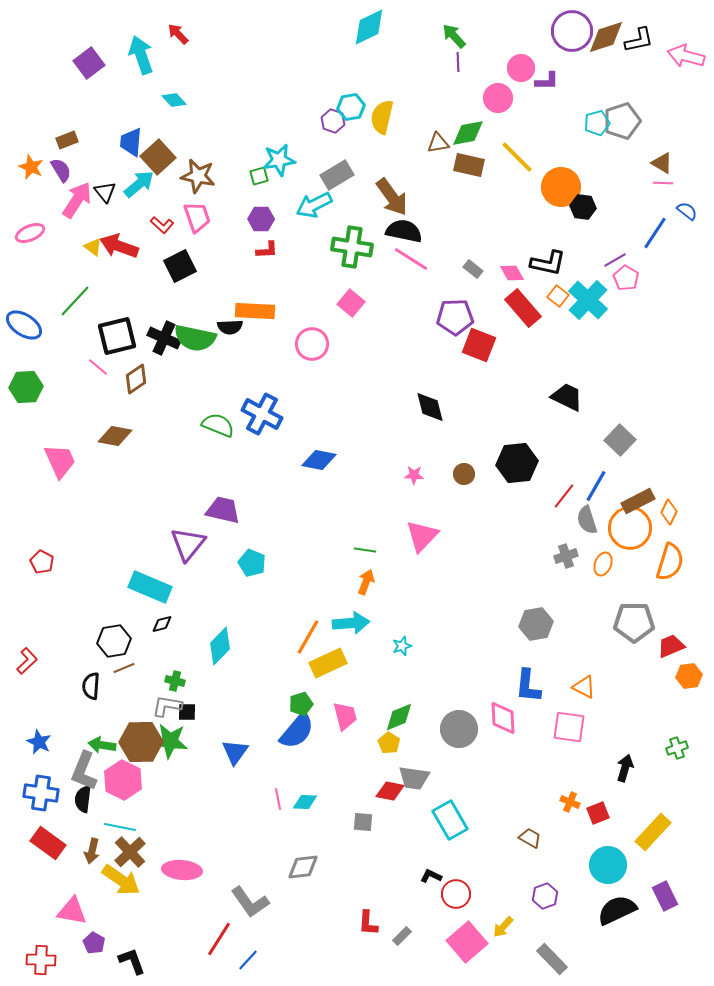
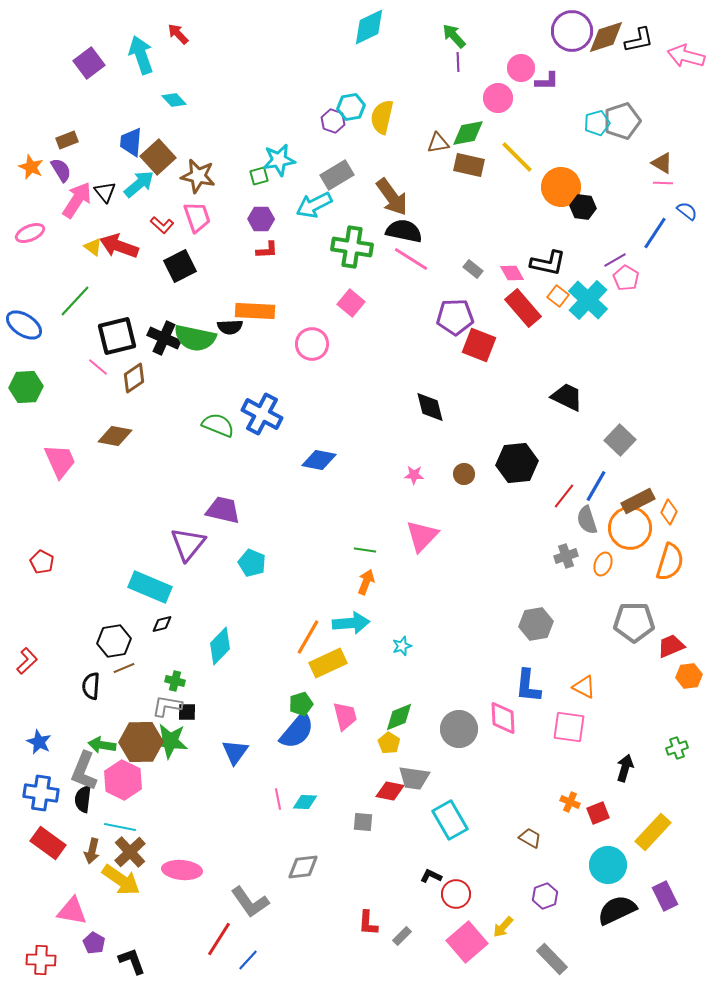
brown diamond at (136, 379): moved 2 px left, 1 px up
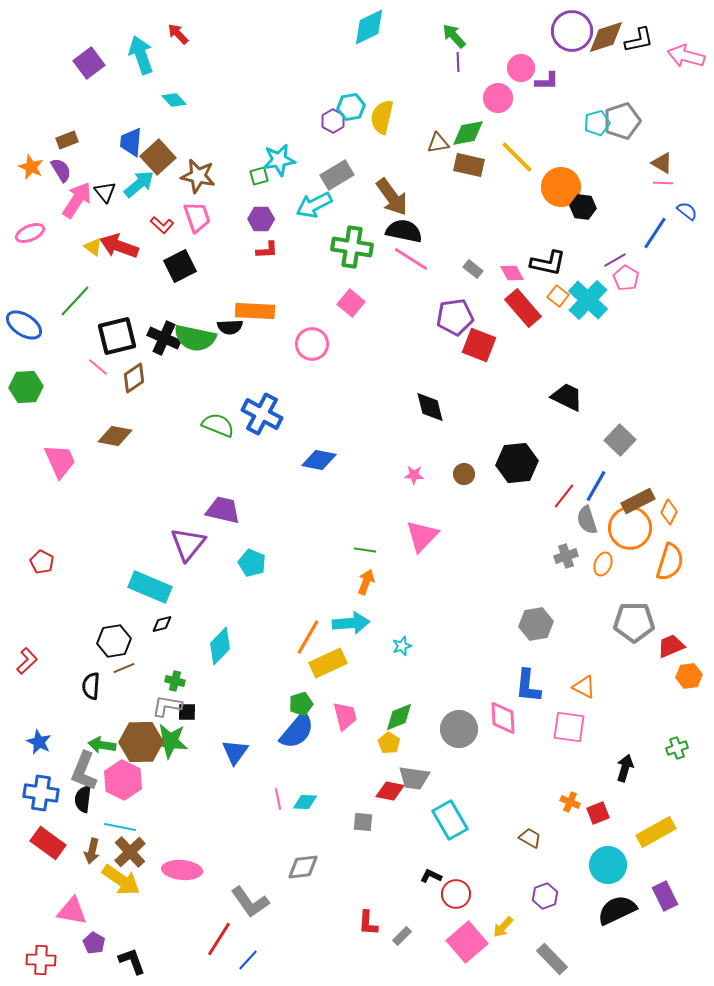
purple hexagon at (333, 121): rotated 10 degrees clockwise
purple pentagon at (455, 317): rotated 6 degrees counterclockwise
yellow rectangle at (653, 832): moved 3 px right; rotated 18 degrees clockwise
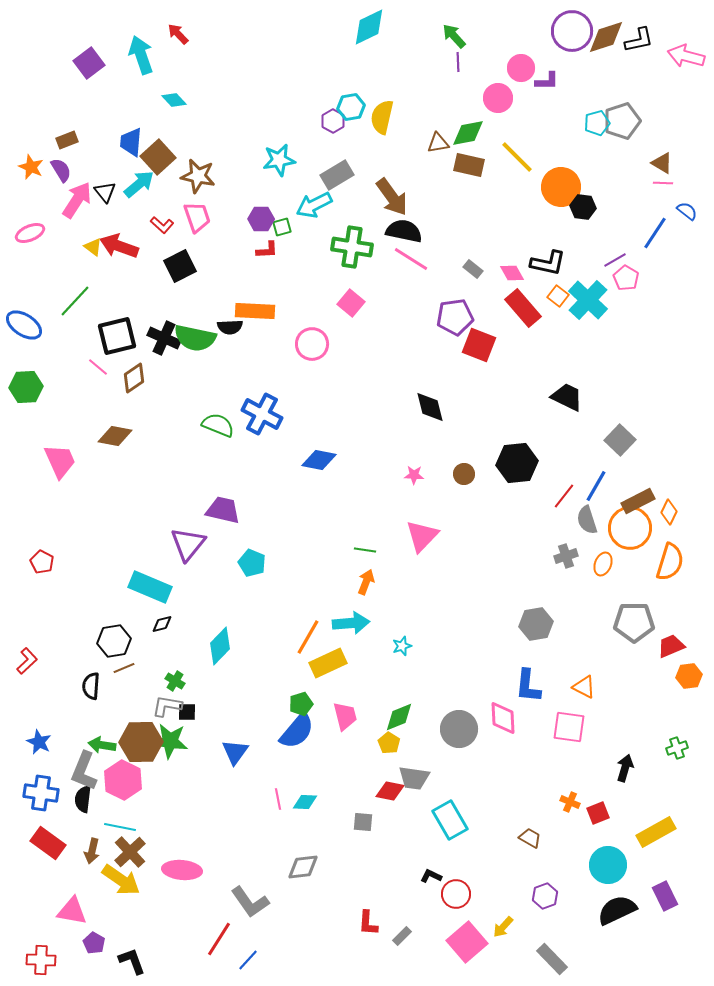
green square at (259, 176): moved 23 px right, 51 px down
green cross at (175, 681): rotated 18 degrees clockwise
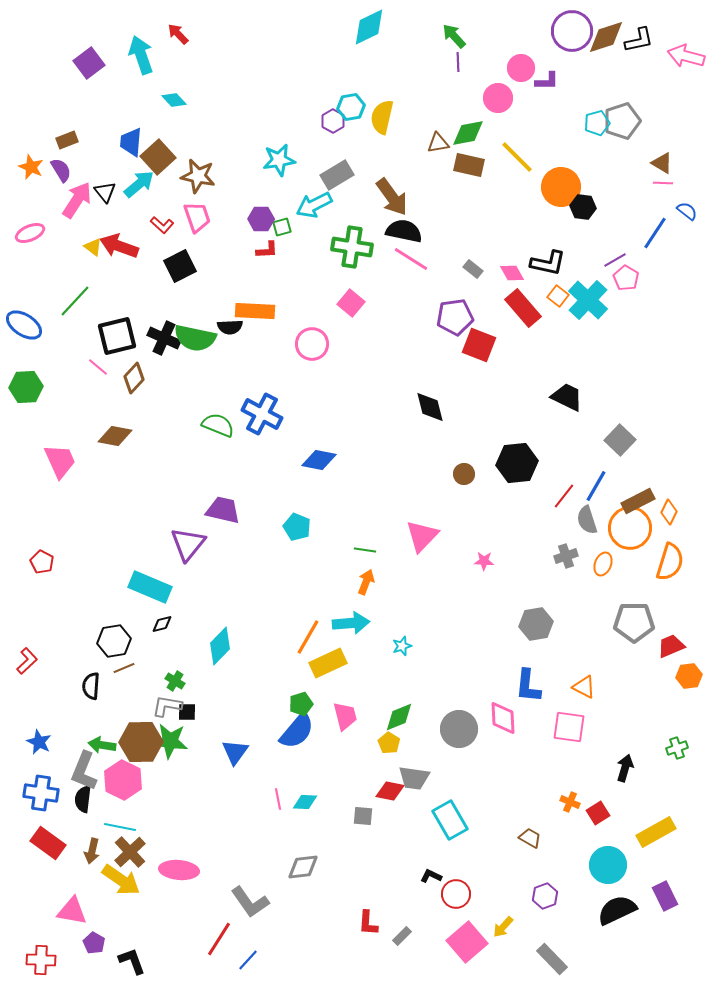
brown diamond at (134, 378): rotated 12 degrees counterclockwise
pink star at (414, 475): moved 70 px right, 86 px down
cyan pentagon at (252, 563): moved 45 px right, 36 px up
red square at (598, 813): rotated 10 degrees counterclockwise
gray square at (363, 822): moved 6 px up
pink ellipse at (182, 870): moved 3 px left
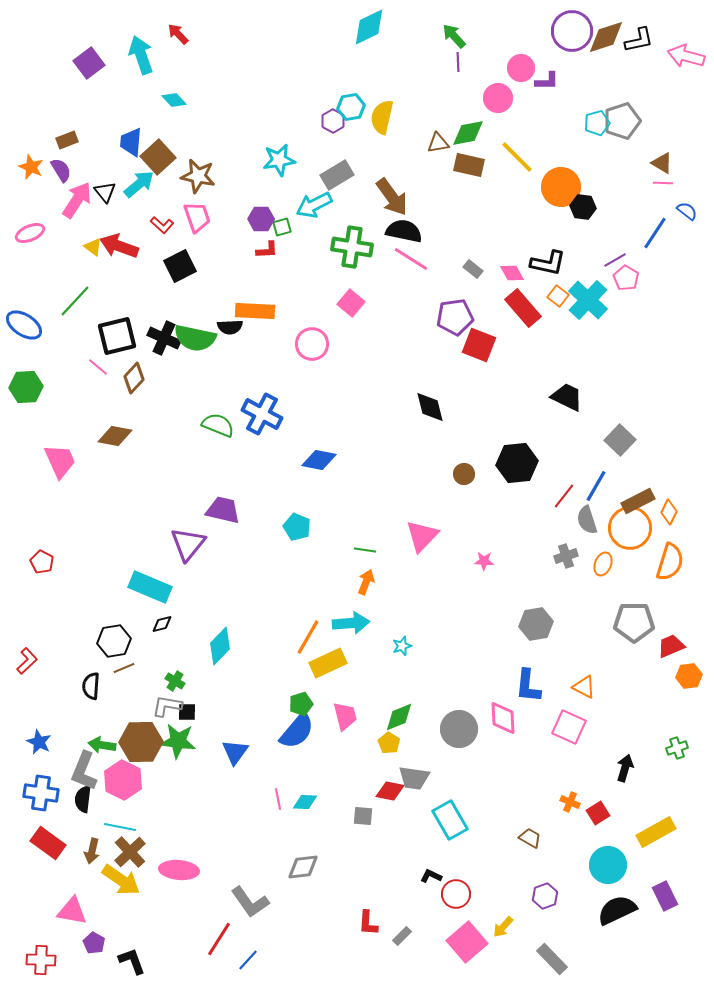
pink square at (569, 727): rotated 16 degrees clockwise
green star at (170, 741): moved 8 px right
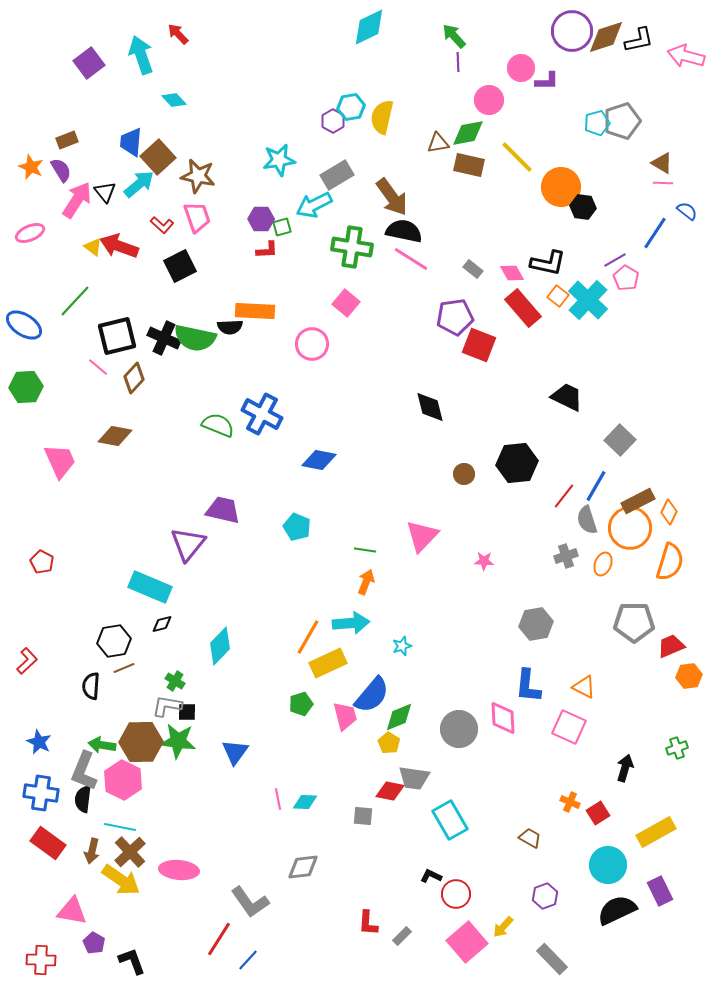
pink circle at (498, 98): moved 9 px left, 2 px down
pink square at (351, 303): moved 5 px left
blue semicircle at (297, 731): moved 75 px right, 36 px up
purple rectangle at (665, 896): moved 5 px left, 5 px up
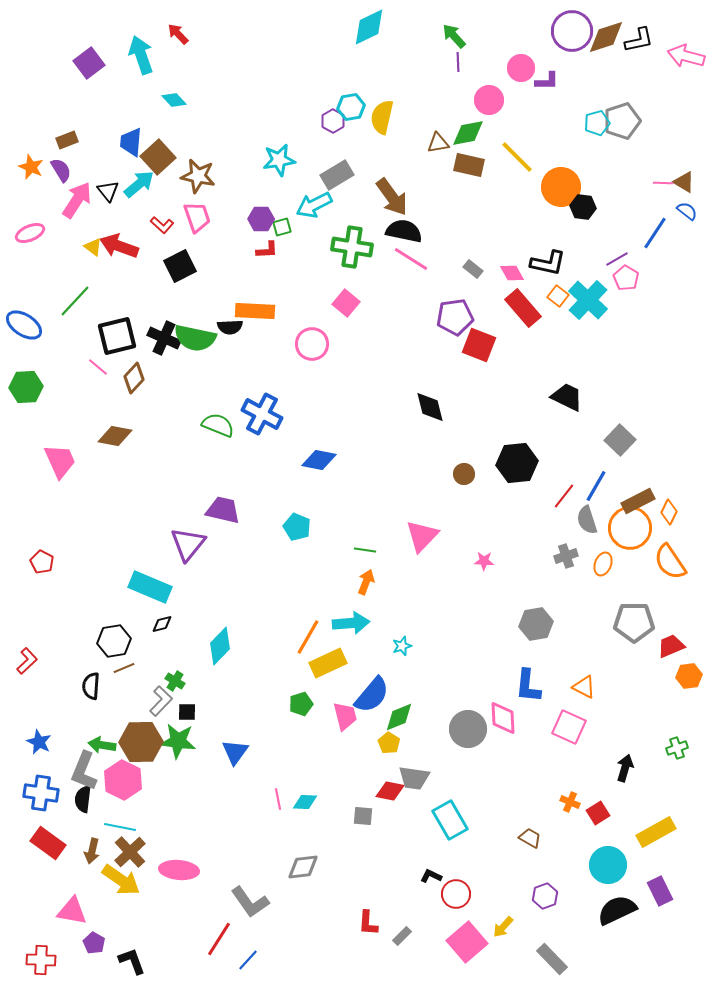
brown triangle at (662, 163): moved 22 px right, 19 px down
black triangle at (105, 192): moved 3 px right, 1 px up
purple line at (615, 260): moved 2 px right, 1 px up
orange semicircle at (670, 562): rotated 129 degrees clockwise
gray L-shape at (167, 706): moved 6 px left, 5 px up; rotated 124 degrees clockwise
gray circle at (459, 729): moved 9 px right
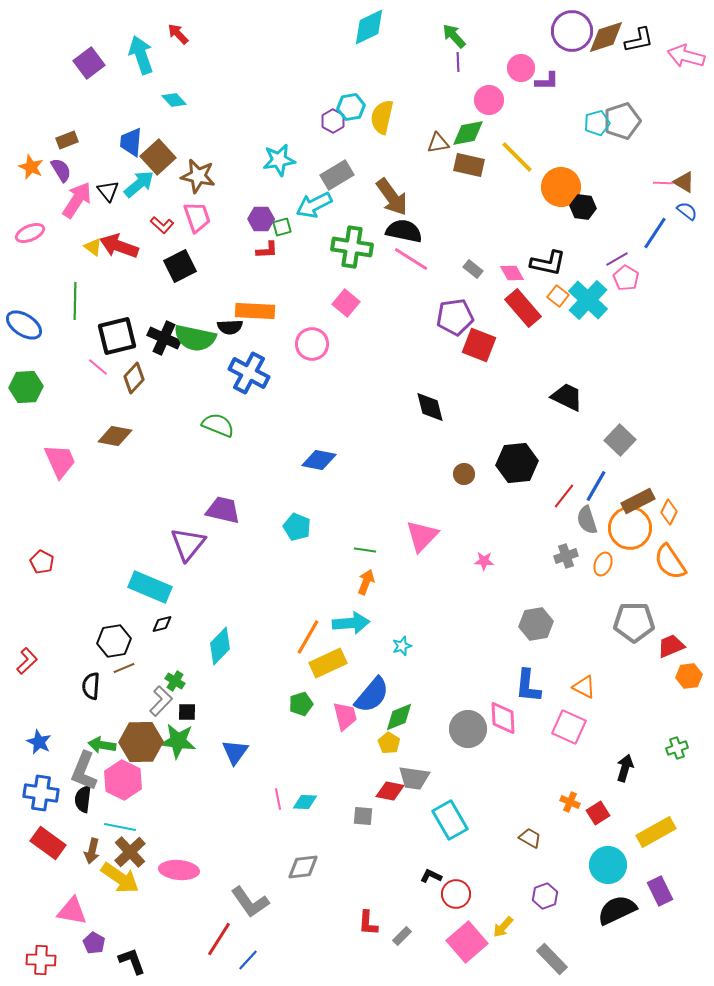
green line at (75, 301): rotated 42 degrees counterclockwise
blue cross at (262, 414): moved 13 px left, 41 px up
yellow arrow at (121, 880): moved 1 px left, 2 px up
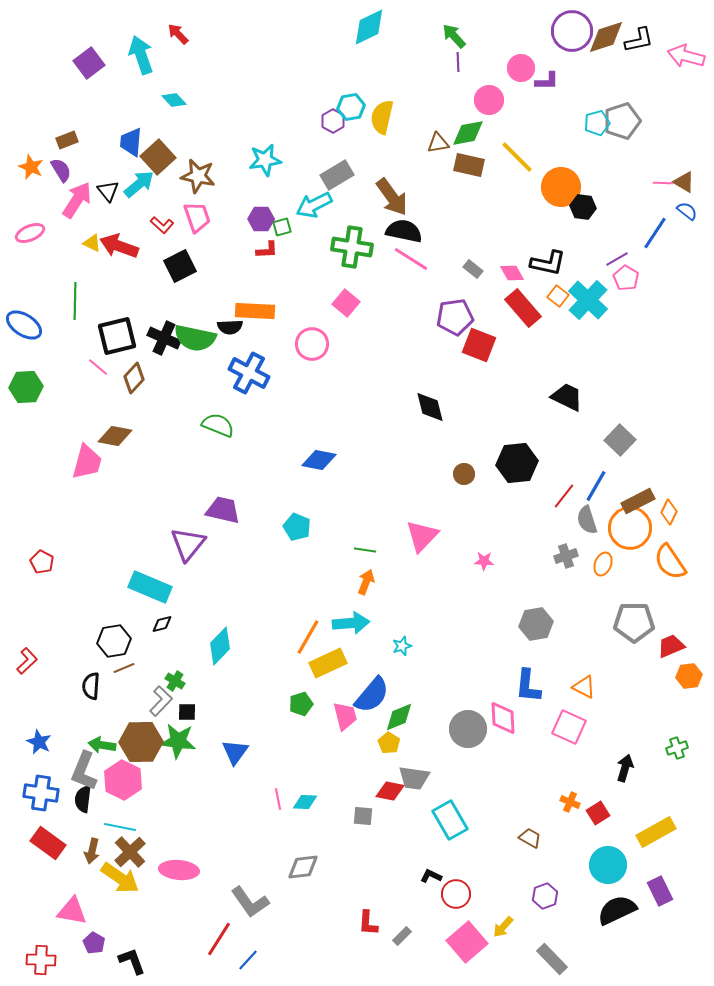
cyan star at (279, 160): moved 14 px left
yellow triangle at (93, 247): moved 1 px left, 4 px up; rotated 12 degrees counterclockwise
pink trapezoid at (60, 461): moved 27 px right, 1 px down; rotated 39 degrees clockwise
